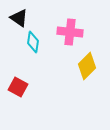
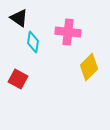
pink cross: moved 2 px left
yellow diamond: moved 2 px right, 1 px down
red square: moved 8 px up
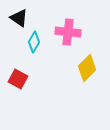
cyan diamond: moved 1 px right; rotated 20 degrees clockwise
yellow diamond: moved 2 px left, 1 px down
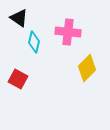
cyan diamond: rotated 15 degrees counterclockwise
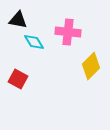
black triangle: moved 1 px left, 2 px down; rotated 24 degrees counterclockwise
cyan diamond: rotated 45 degrees counterclockwise
yellow diamond: moved 4 px right, 2 px up
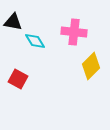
black triangle: moved 5 px left, 2 px down
pink cross: moved 6 px right
cyan diamond: moved 1 px right, 1 px up
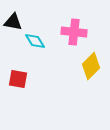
red square: rotated 18 degrees counterclockwise
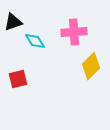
black triangle: rotated 30 degrees counterclockwise
pink cross: rotated 10 degrees counterclockwise
red square: rotated 24 degrees counterclockwise
